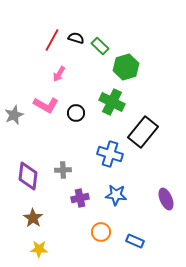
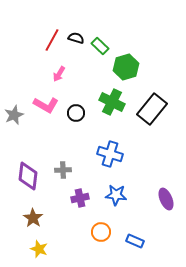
black rectangle: moved 9 px right, 23 px up
yellow star: rotated 18 degrees clockwise
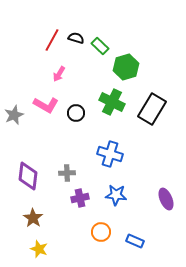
black rectangle: rotated 8 degrees counterclockwise
gray cross: moved 4 px right, 3 px down
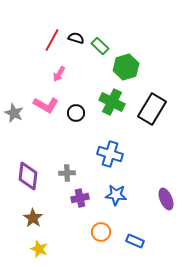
gray star: moved 2 px up; rotated 24 degrees counterclockwise
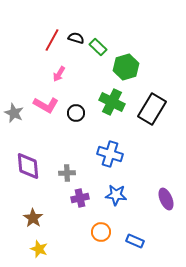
green rectangle: moved 2 px left, 1 px down
purple diamond: moved 10 px up; rotated 12 degrees counterclockwise
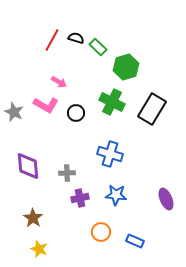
pink arrow: moved 8 px down; rotated 91 degrees counterclockwise
gray star: moved 1 px up
